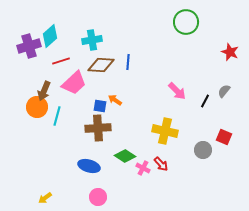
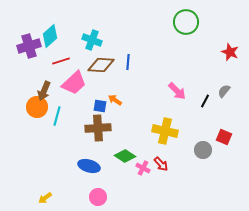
cyan cross: rotated 30 degrees clockwise
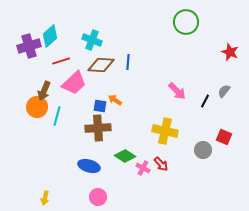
yellow arrow: rotated 40 degrees counterclockwise
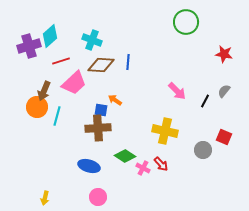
red star: moved 6 px left, 2 px down; rotated 12 degrees counterclockwise
blue square: moved 1 px right, 4 px down
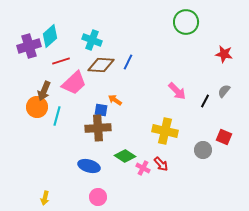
blue line: rotated 21 degrees clockwise
